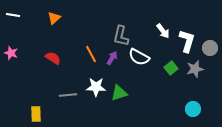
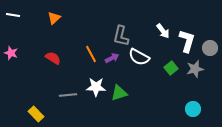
purple arrow: rotated 32 degrees clockwise
yellow rectangle: rotated 42 degrees counterclockwise
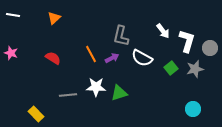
white semicircle: moved 3 px right, 1 px down
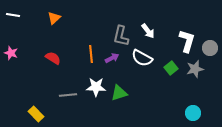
white arrow: moved 15 px left
orange line: rotated 24 degrees clockwise
cyan circle: moved 4 px down
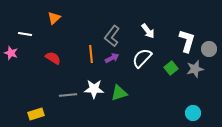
white line: moved 12 px right, 19 px down
gray L-shape: moved 9 px left; rotated 25 degrees clockwise
gray circle: moved 1 px left, 1 px down
white semicircle: rotated 105 degrees clockwise
white star: moved 2 px left, 2 px down
yellow rectangle: rotated 63 degrees counterclockwise
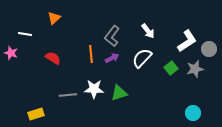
white L-shape: rotated 40 degrees clockwise
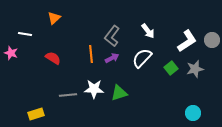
gray circle: moved 3 px right, 9 px up
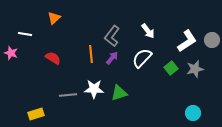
purple arrow: rotated 24 degrees counterclockwise
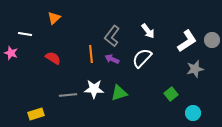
purple arrow: moved 1 px down; rotated 104 degrees counterclockwise
green square: moved 26 px down
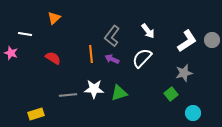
gray star: moved 11 px left, 4 px down
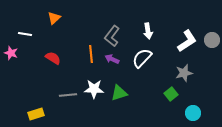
white arrow: rotated 28 degrees clockwise
